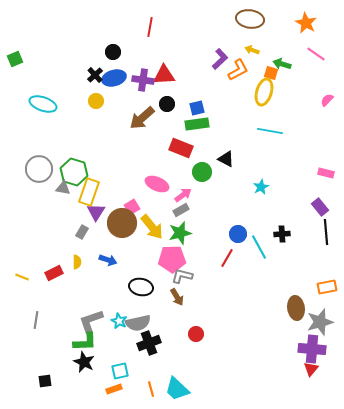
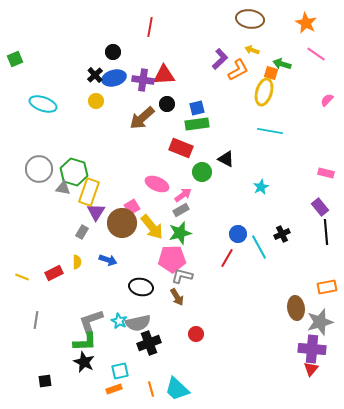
black cross at (282, 234): rotated 21 degrees counterclockwise
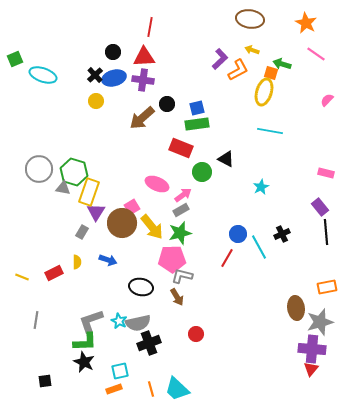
red triangle at (164, 75): moved 20 px left, 18 px up
cyan ellipse at (43, 104): moved 29 px up
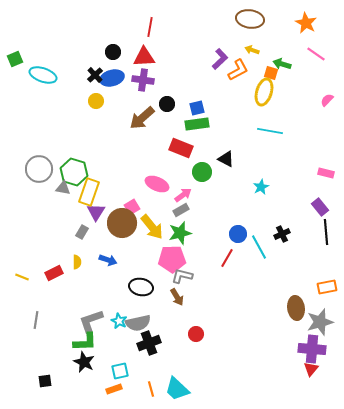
blue ellipse at (114, 78): moved 2 px left
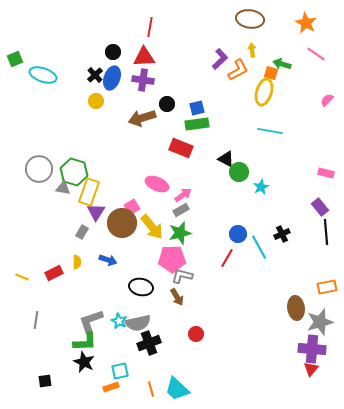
yellow arrow at (252, 50): rotated 64 degrees clockwise
blue ellipse at (112, 78): rotated 55 degrees counterclockwise
brown arrow at (142, 118): rotated 24 degrees clockwise
green circle at (202, 172): moved 37 px right
orange rectangle at (114, 389): moved 3 px left, 2 px up
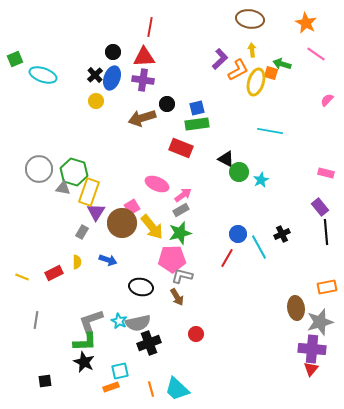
yellow ellipse at (264, 92): moved 8 px left, 10 px up
cyan star at (261, 187): moved 7 px up
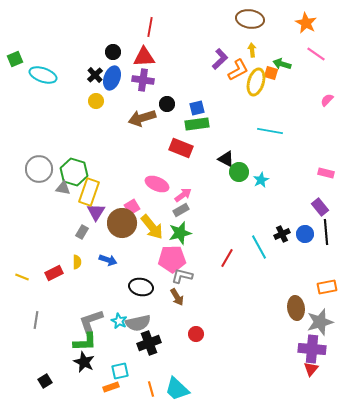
blue circle at (238, 234): moved 67 px right
black square at (45, 381): rotated 24 degrees counterclockwise
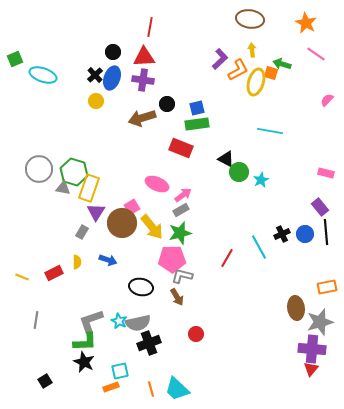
yellow rectangle at (89, 192): moved 4 px up
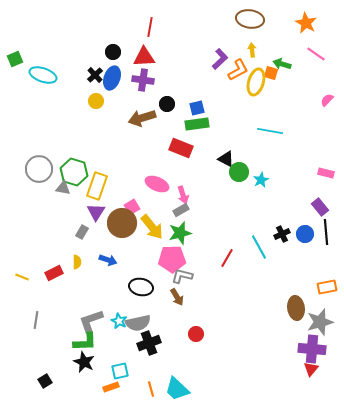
yellow rectangle at (89, 188): moved 8 px right, 2 px up
pink arrow at (183, 195): rotated 108 degrees clockwise
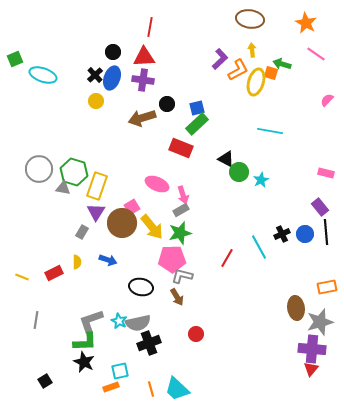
green rectangle at (197, 124): rotated 35 degrees counterclockwise
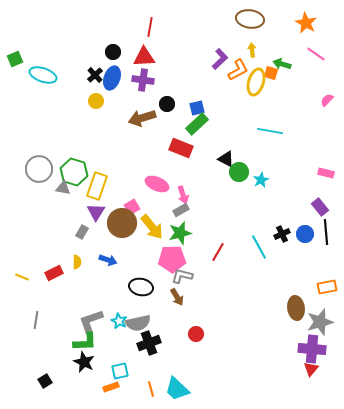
red line at (227, 258): moved 9 px left, 6 px up
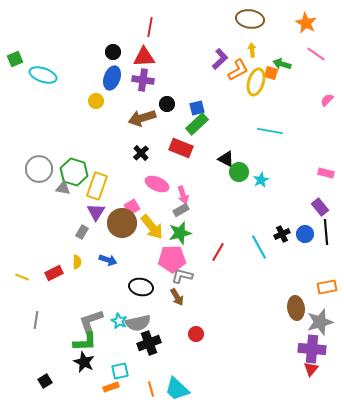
black cross at (95, 75): moved 46 px right, 78 px down
